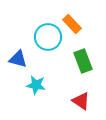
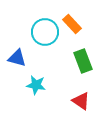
cyan circle: moved 3 px left, 5 px up
blue triangle: moved 1 px left, 1 px up
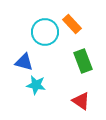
blue triangle: moved 7 px right, 4 px down
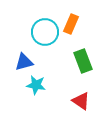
orange rectangle: moved 1 px left; rotated 66 degrees clockwise
blue triangle: rotated 30 degrees counterclockwise
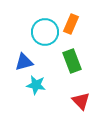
green rectangle: moved 11 px left
red triangle: rotated 12 degrees clockwise
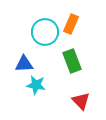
blue triangle: moved 2 px down; rotated 12 degrees clockwise
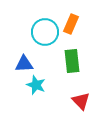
green rectangle: rotated 15 degrees clockwise
cyan star: rotated 12 degrees clockwise
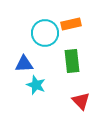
orange rectangle: rotated 54 degrees clockwise
cyan circle: moved 1 px down
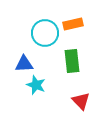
orange rectangle: moved 2 px right
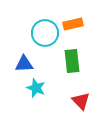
cyan star: moved 3 px down
